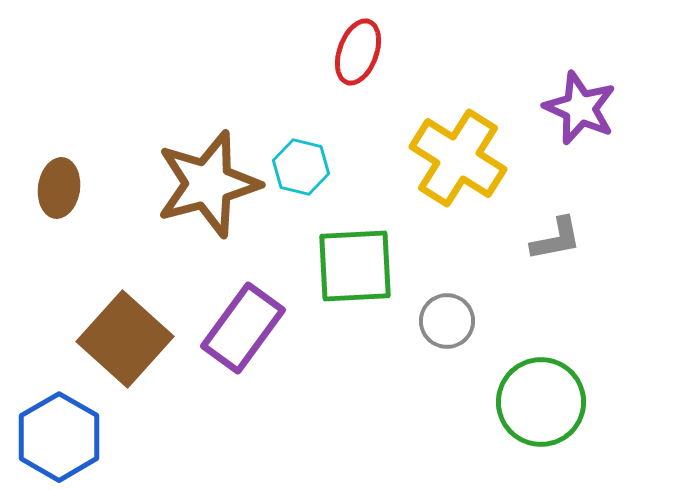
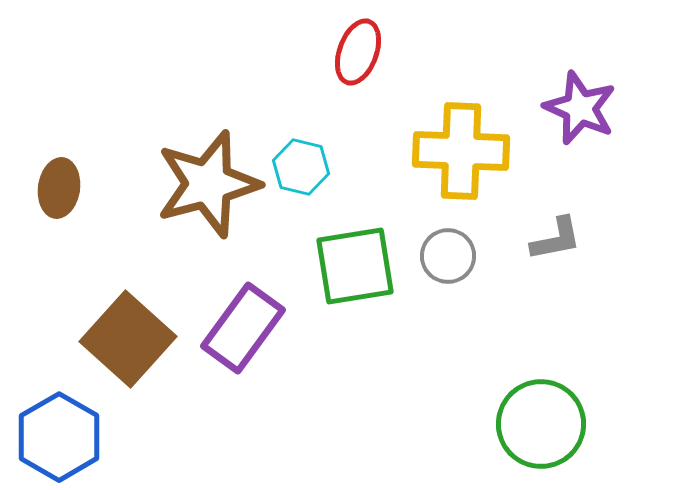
yellow cross: moved 3 px right, 7 px up; rotated 30 degrees counterclockwise
green square: rotated 6 degrees counterclockwise
gray circle: moved 1 px right, 65 px up
brown square: moved 3 px right
green circle: moved 22 px down
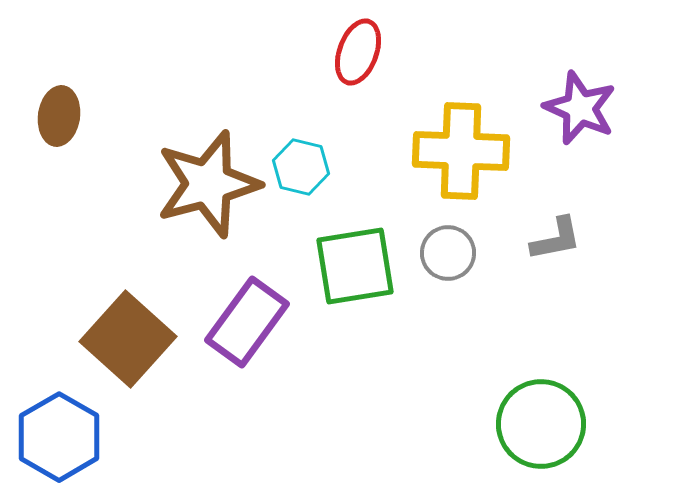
brown ellipse: moved 72 px up
gray circle: moved 3 px up
purple rectangle: moved 4 px right, 6 px up
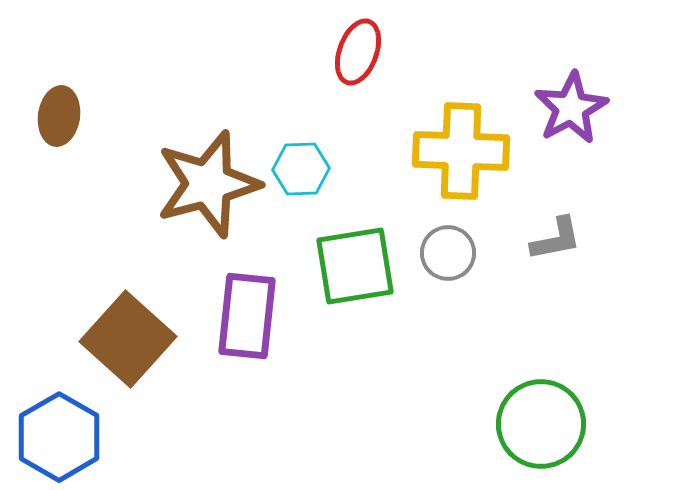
purple star: moved 9 px left; rotated 20 degrees clockwise
cyan hexagon: moved 2 px down; rotated 16 degrees counterclockwise
purple rectangle: moved 6 px up; rotated 30 degrees counterclockwise
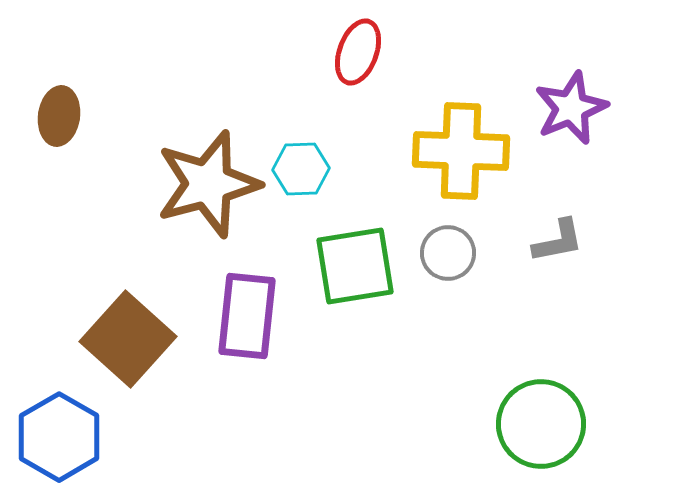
purple star: rotated 6 degrees clockwise
gray L-shape: moved 2 px right, 2 px down
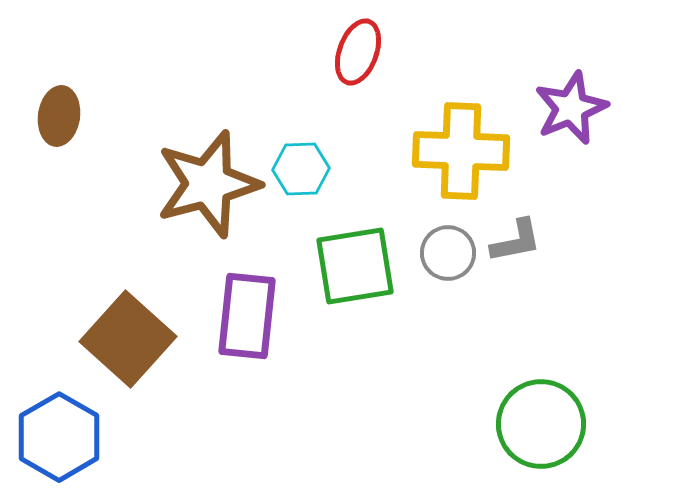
gray L-shape: moved 42 px left
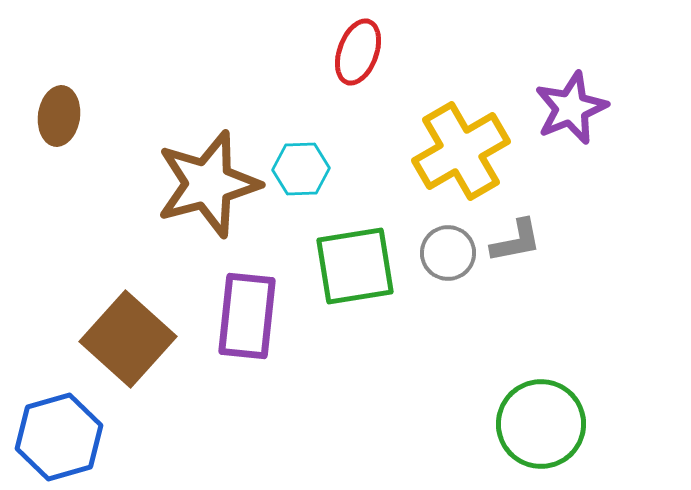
yellow cross: rotated 32 degrees counterclockwise
blue hexagon: rotated 14 degrees clockwise
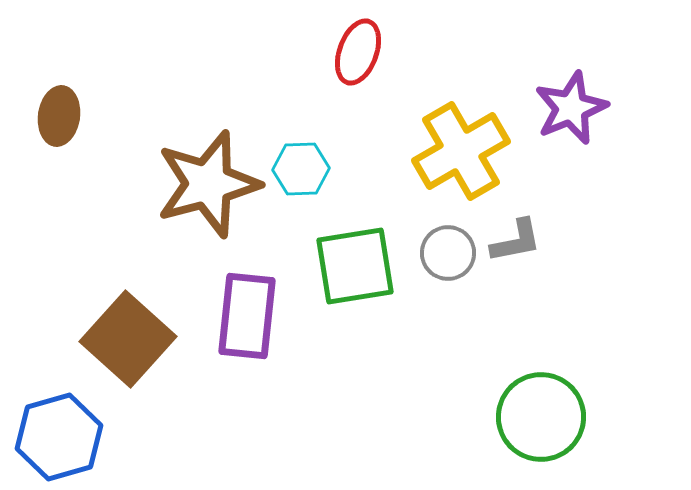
green circle: moved 7 px up
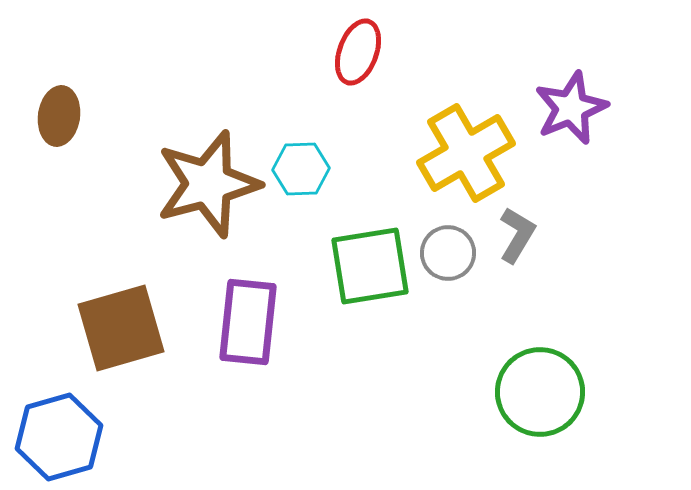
yellow cross: moved 5 px right, 2 px down
gray L-shape: moved 1 px right, 6 px up; rotated 48 degrees counterclockwise
green square: moved 15 px right
purple rectangle: moved 1 px right, 6 px down
brown square: moved 7 px left, 11 px up; rotated 32 degrees clockwise
green circle: moved 1 px left, 25 px up
